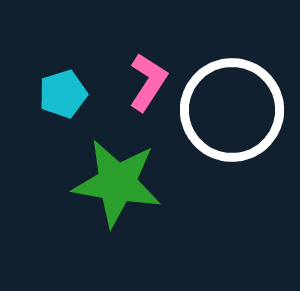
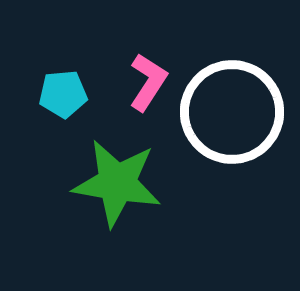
cyan pentagon: rotated 12 degrees clockwise
white circle: moved 2 px down
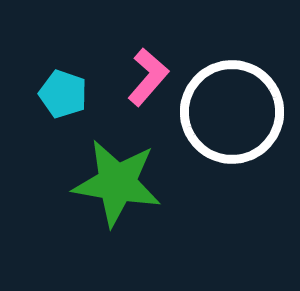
pink L-shape: moved 5 px up; rotated 8 degrees clockwise
cyan pentagon: rotated 24 degrees clockwise
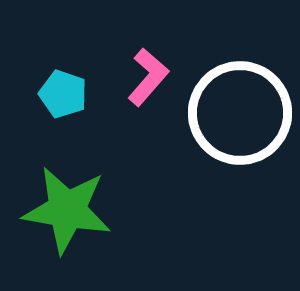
white circle: moved 8 px right, 1 px down
green star: moved 50 px left, 27 px down
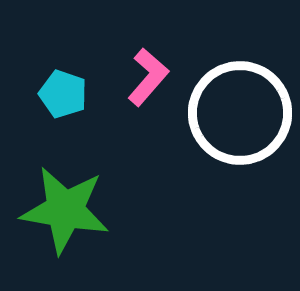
green star: moved 2 px left
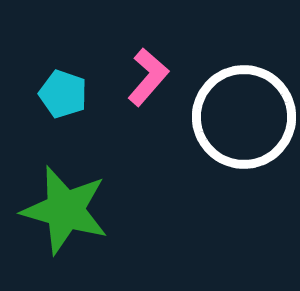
white circle: moved 4 px right, 4 px down
green star: rotated 6 degrees clockwise
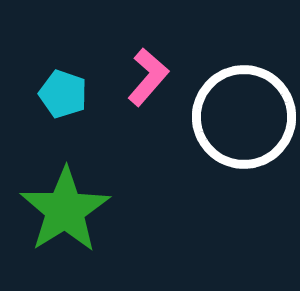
green star: rotated 24 degrees clockwise
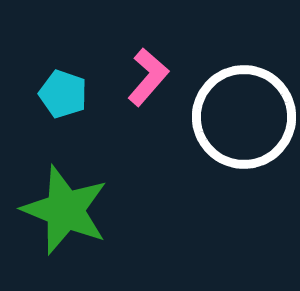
green star: rotated 18 degrees counterclockwise
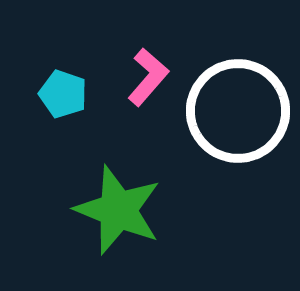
white circle: moved 6 px left, 6 px up
green star: moved 53 px right
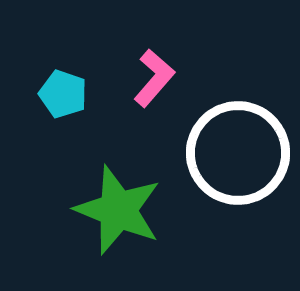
pink L-shape: moved 6 px right, 1 px down
white circle: moved 42 px down
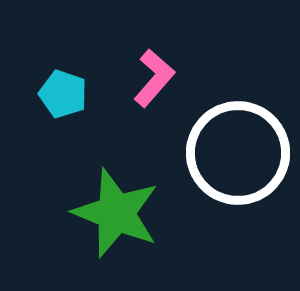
green star: moved 2 px left, 3 px down
